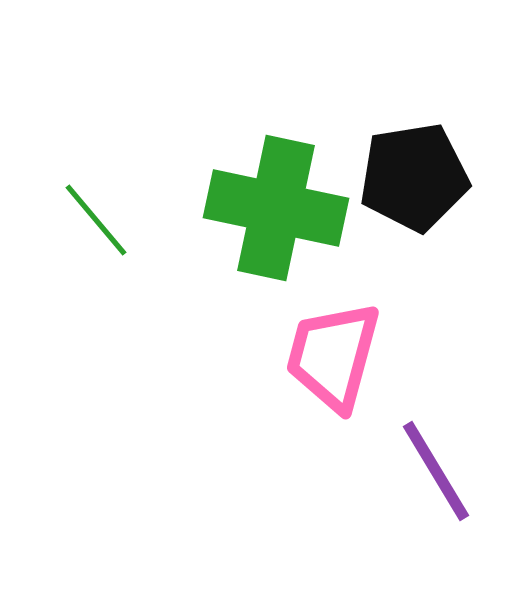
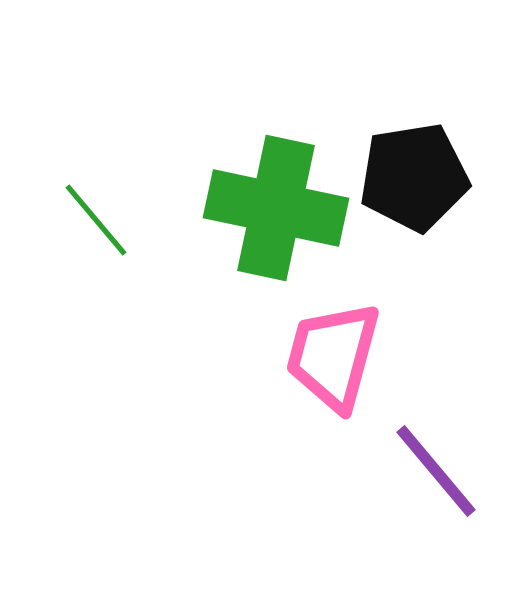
purple line: rotated 9 degrees counterclockwise
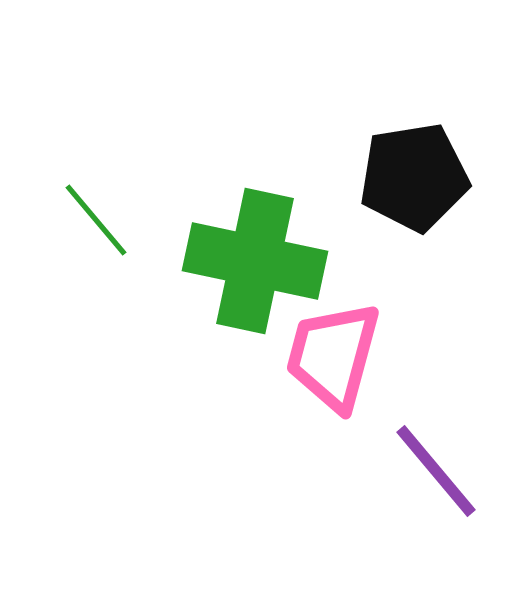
green cross: moved 21 px left, 53 px down
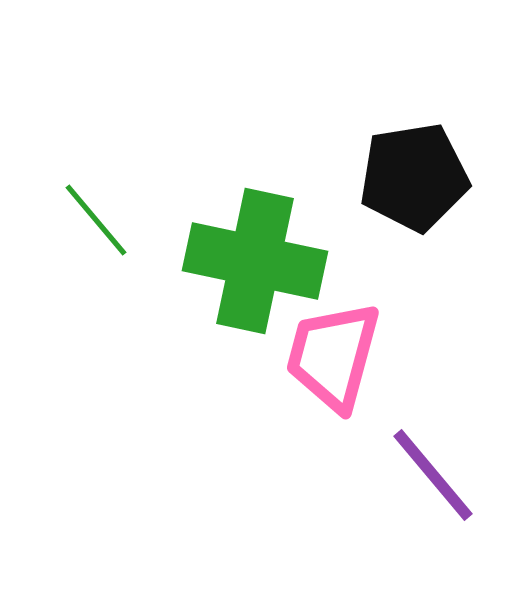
purple line: moved 3 px left, 4 px down
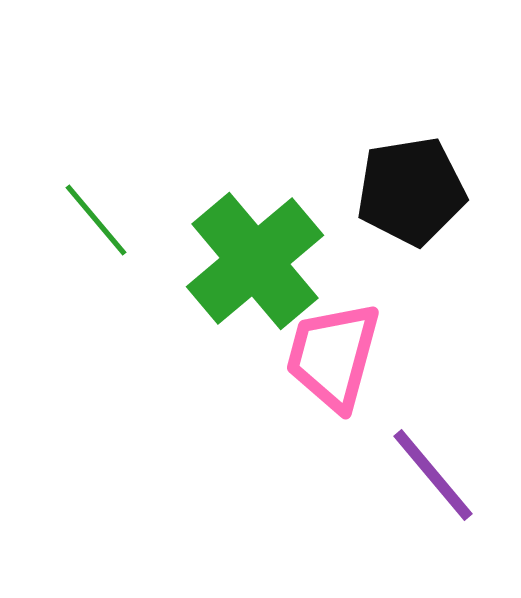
black pentagon: moved 3 px left, 14 px down
green cross: rotated 38 degrees clockwise
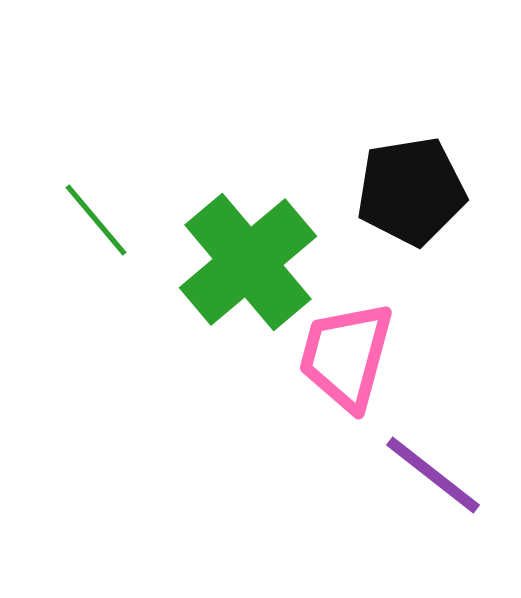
green cross: moved 7 px left, 1 px down
pink trapezoid: moved 13 px right
purple line: rotated 12 degrees counterclockwise
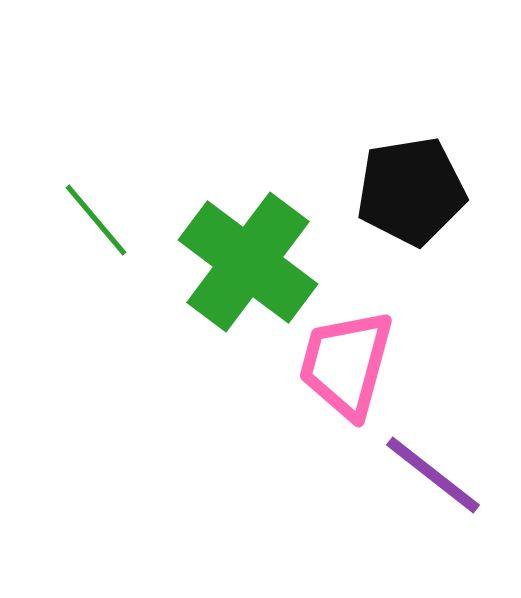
green cross: rotated 13 degrees counterclockwise
pink trapezoid: moved 8 px down
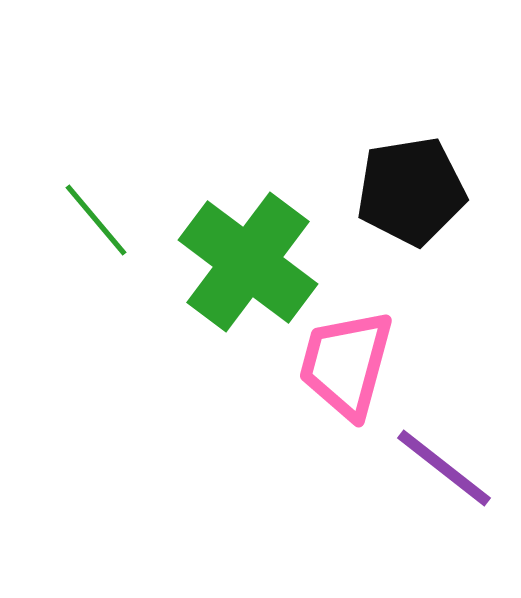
purple line: moved 11 px right, 7 px up
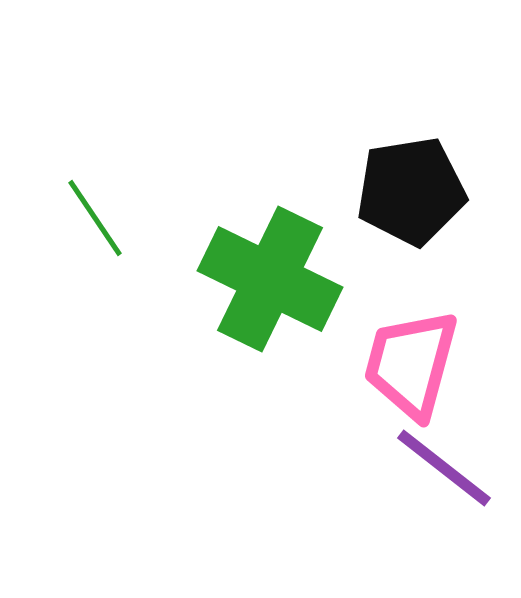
green line: moved 1 px left, 2 px up; rotated 6 degrees clockwise
green cross: moved 22 px right, 17 px down; rotated 11 degrees counterclockwise
pink trapezoid: moved 65 px right
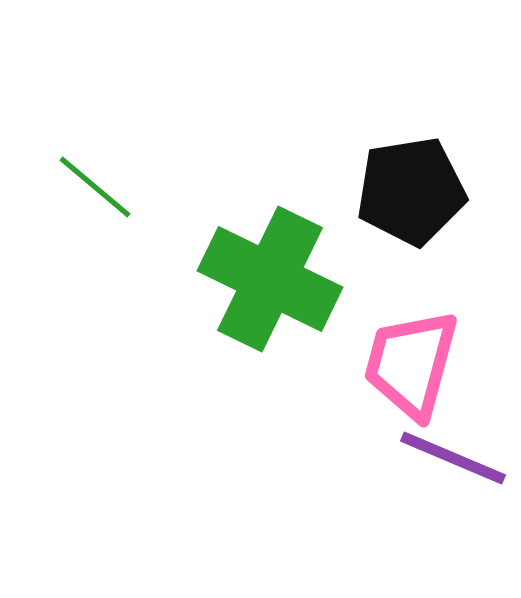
green line: moved 31 px up; rotated 16 degrees counterclockwise
purple line: moved 9 px right, 10 px up; rotated 15 degrees counterclockwise
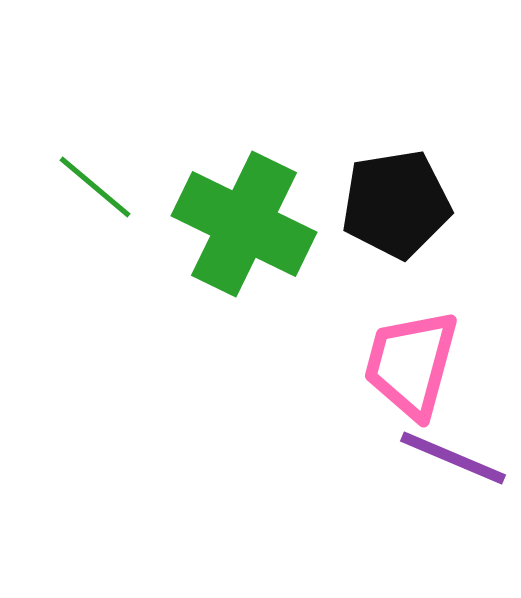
black pentagon: moved 15 px left, 13 px down
green cross: moved 26 px left, 55 px up
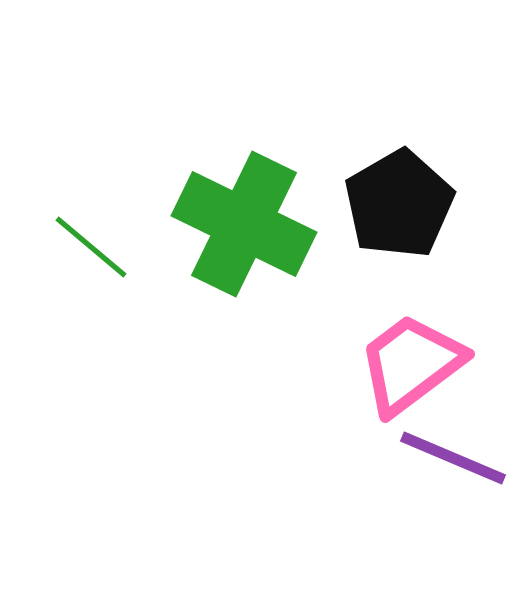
green line: moved 4 px left, 60 px down
black pentagon: moved 3 px right; rotated 21 degrees counterclockwise
pink trapezoid: rotated 38 degrees clockwise
